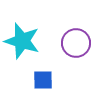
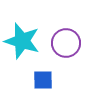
purple circle: moved 10 px left
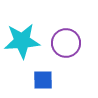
cyan star: rotated 21 degrees counterclockwise
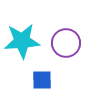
blue square: moved 1 px left
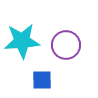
purple circle: moved 2 px down
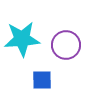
cyan star: moved 2 px up
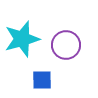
cyan star: rotated 12 degrees counterclockwise
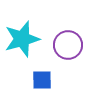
purple circle: moved 2 px right
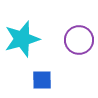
purple circle: moved 11 px right, 5 px up
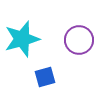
blue square: moved 3 px right, 3 px up; rotated 15 degrees counterclockwise
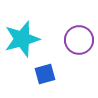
blue square: moved 3 px up
